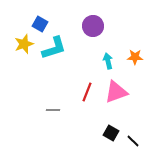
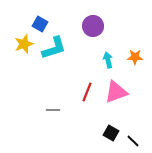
cyan arrow: moved 1 px up
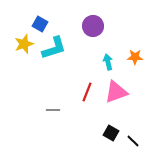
cyan arrow: moved 2 px down
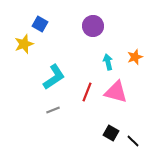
cyan L-shape: moved 29 px down; rotated 16 degrees counterclockwise
orange star: rotated 21 degrees counterclockwise
pink triangle: rotated 35 degrees clockwise
gray line: rotated 24 degrees counterclockwise
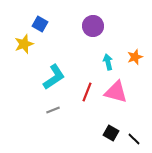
black line: moved 1 px right, 2 px up
